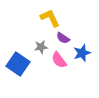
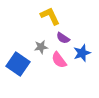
yellow L-shape: moved 2 px up
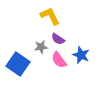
purple semicircle: moved 5 px left, 1 px down
blue star: moved 1 px left, 2 px down; rotated 30 degrees counterclockwise
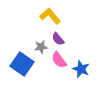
yellow L-shape: rotated 15 degrees counterclockwise
purple semicircle: rotated 16 degrees clockwise
blue star: moved 14 px down
blue square: moved 4 px right
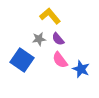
gray star: moved 2 px left, 8 px up
pink semicircle: moved 1 px right
blue square: moved 4 px up
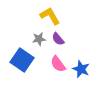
yellow L-shape: rotated 10 degrees clockwise
pink semicircle: moved 2 px left, 4 px down
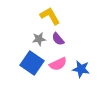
blue square: moved 10 px right, 3 px down
pink semicircle: rotated 78 degrees counterclockwise
blue star: rotated 12 degrees counterclockwise
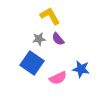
pink semicircle: moved 14 px down
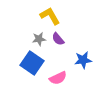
blue star: moved 2 px right, 9 px up; rotated 18 degrees counterclockwise
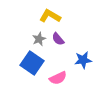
yellow L-shape: rotated 30 degrees counterclockwise
gray star: rotated 16 degrees counterclockwise
